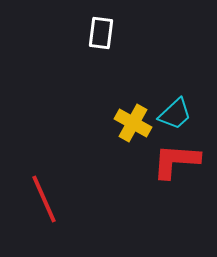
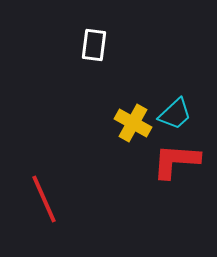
white rectangle: moved 7 px left, 12 px down
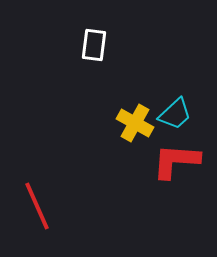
yellow cross: moved 2 px right
red line: moved 7 px left, 7 px down
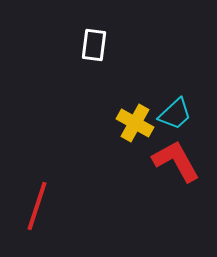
red L-shape: rotated 57 degrees clockwise
red line: rotated 42 degrees clockwise
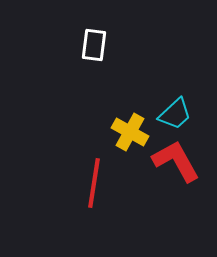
yellow cross: moved 5 px left, 9 px down
red line: moved 57 px right, 23 px up; rotated 9 degrees counterclockwise
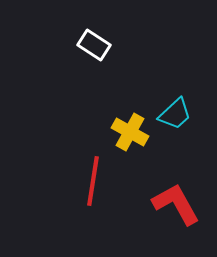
white rectangle: rotated 64 degrees counterclockwise
red L-shape: moved 43 px down
red line: moved 1 px left, 2 px up
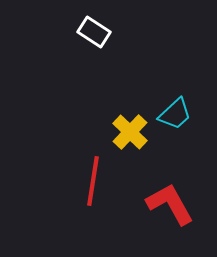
white rectangle: moved 13 px up
yellow cross: rotated 15 degrees clockwise
red L-shape: moved 6 px left
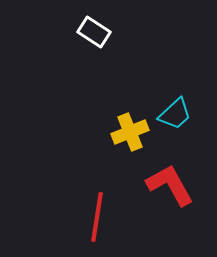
yellow cross: rotated 24 degrees clockwise
red line: moved 4 px right, 36 px down
red L-shape: moved 19 px up
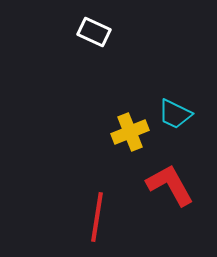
white rectangle: rotated 8 degrees counterclockwise
cyan trapezoid: rotated 69 degrees clockwise
